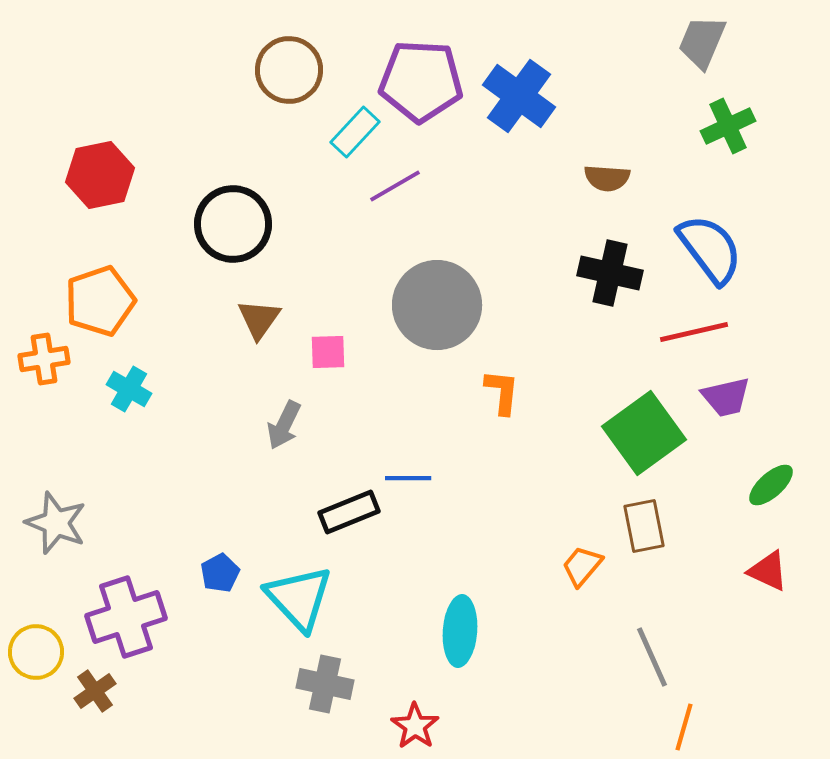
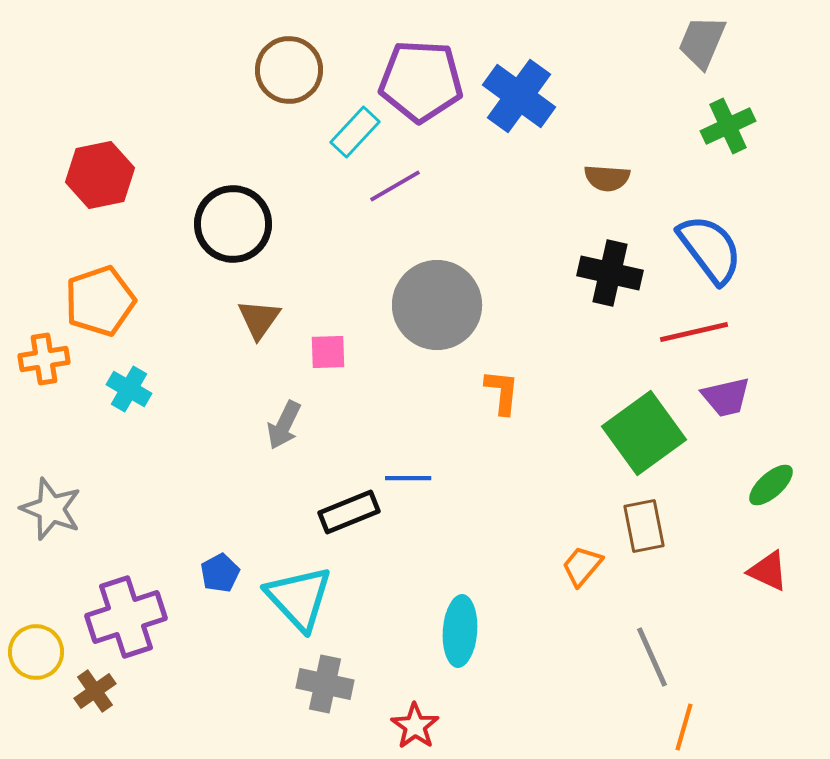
gray star: moved 5 px left, 14 px up
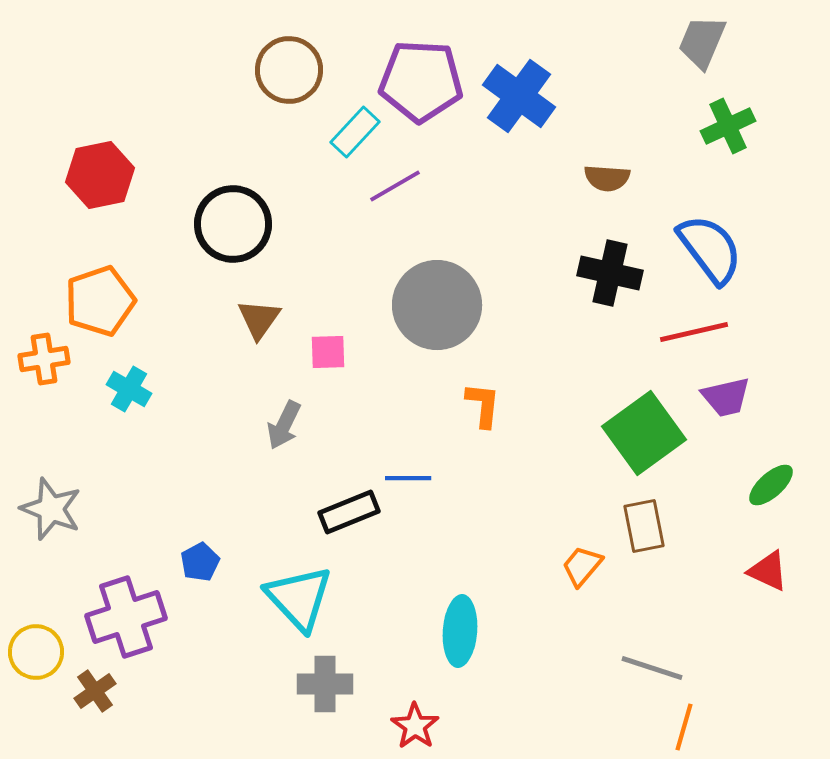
orange L-shape: moved 19 px left, 13 px down
blue pentagon: moved 20 px left, 11 px up
gray line: moved 11 px down; rotated 48 degrees counterclockwise
gray cross: rotated 12 degrees counterclockwise
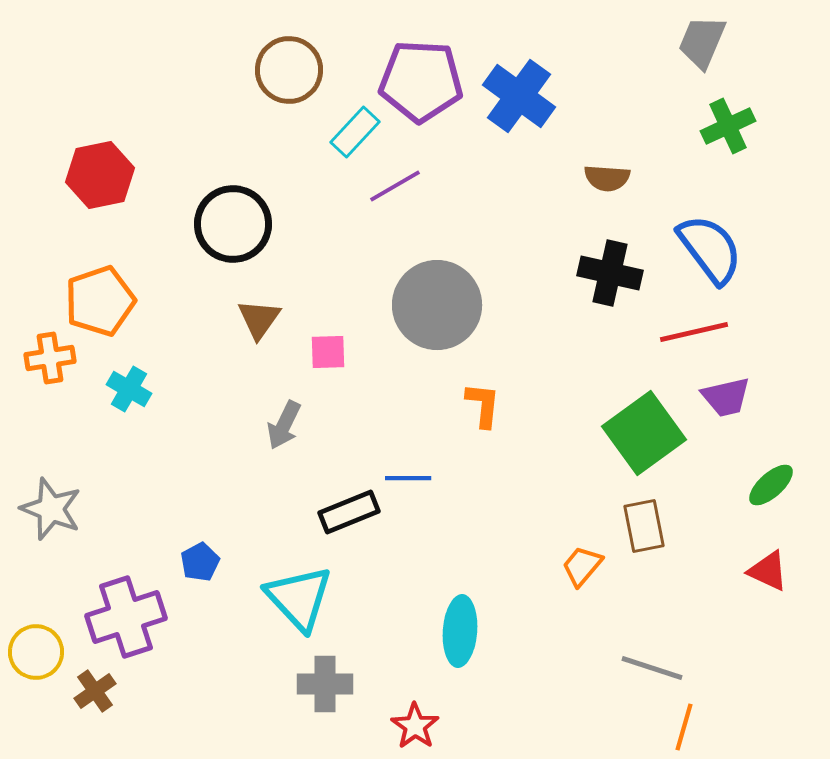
orange cross: moved 6 px right, 1 px up
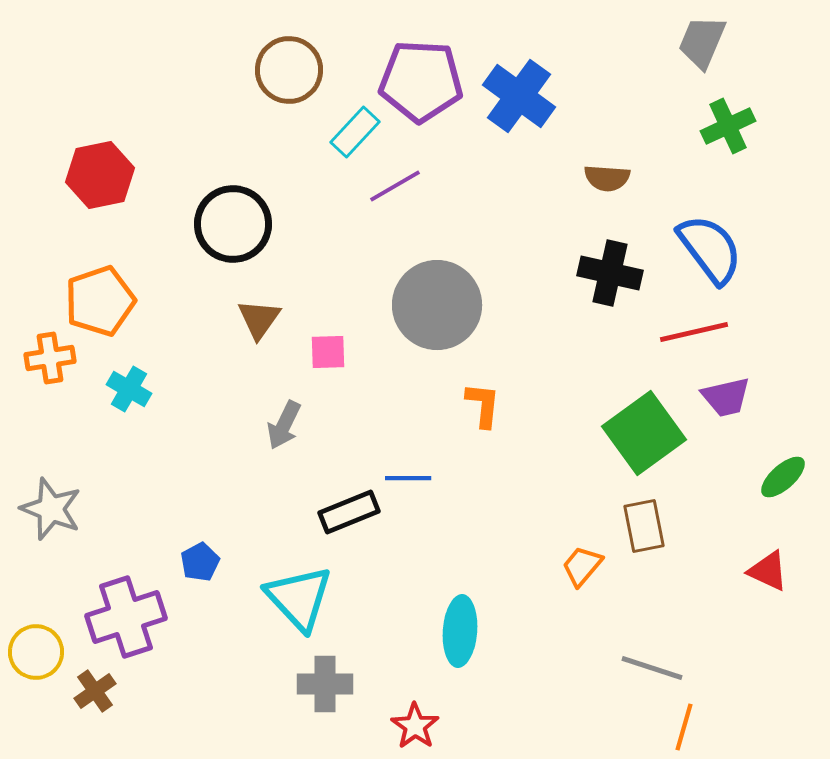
green ellipse: moved 12 px right, 8 px up
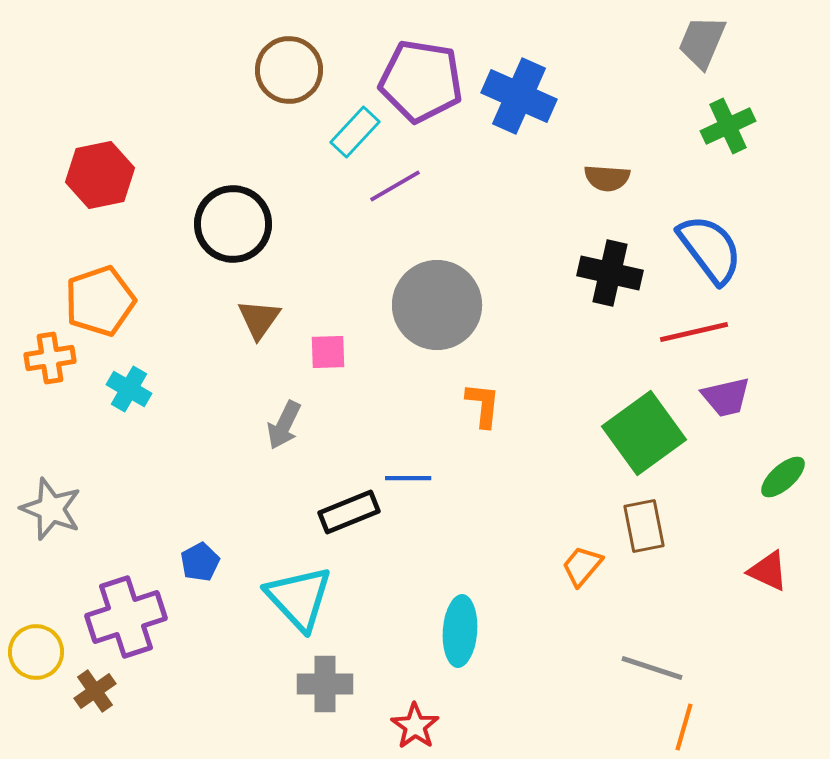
purple pentagon: rotated 6 degrees clockwise
blue cross: rotated 12 degrees counterclockwise
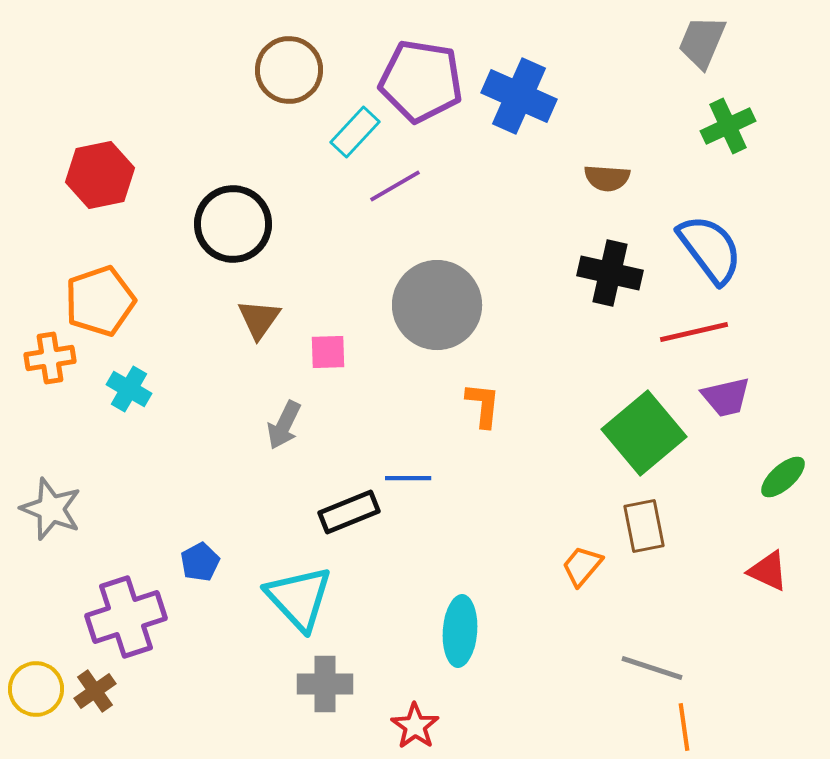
green square: rotated 4 degrees counterclockwise
yellow circle: moved 37 px down
orange line: rotated 24 degrees counterclockwise
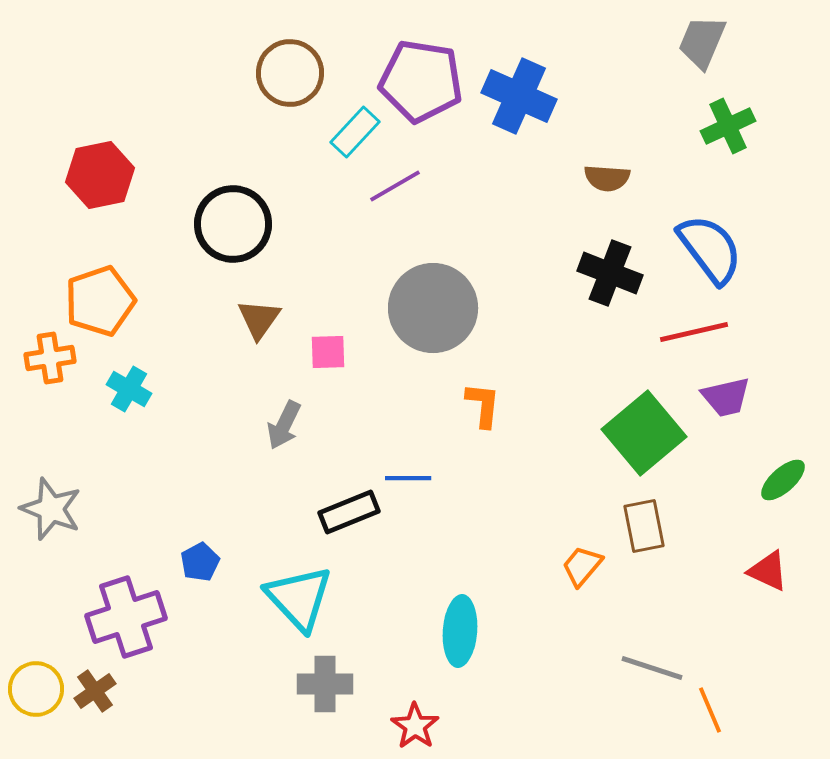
brown circle: moved 1 px right, 3 px down
black cross: rotated 8 degrees clockwise
gray circle: moved 4 px left, 3 px down
green ellipse: moved 3 px down
orange line: moved 26 px right, 17 px up; rotated 15 degrees counterclockwise
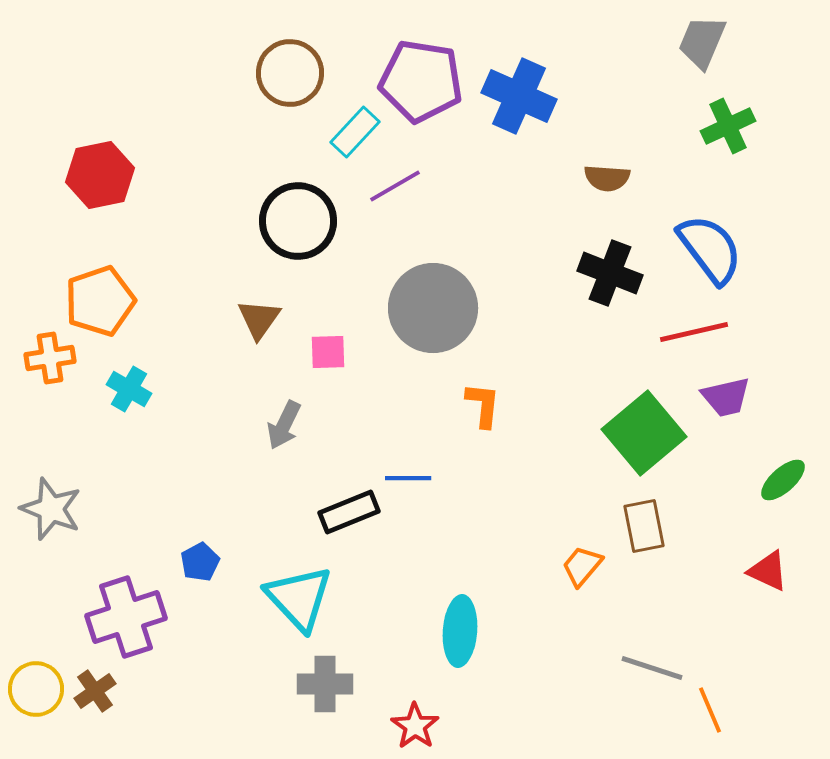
black circle: moved 65 px right, 3 px up
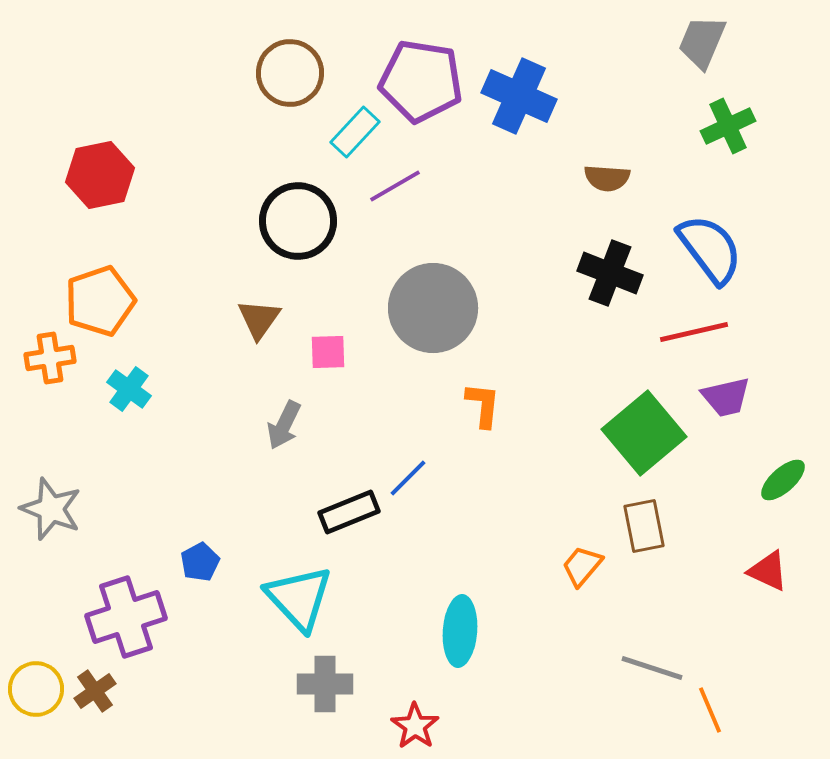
cyan cross: rotated 6 degrees clockwise
blue line: rotated 45 degrees counterclockwise
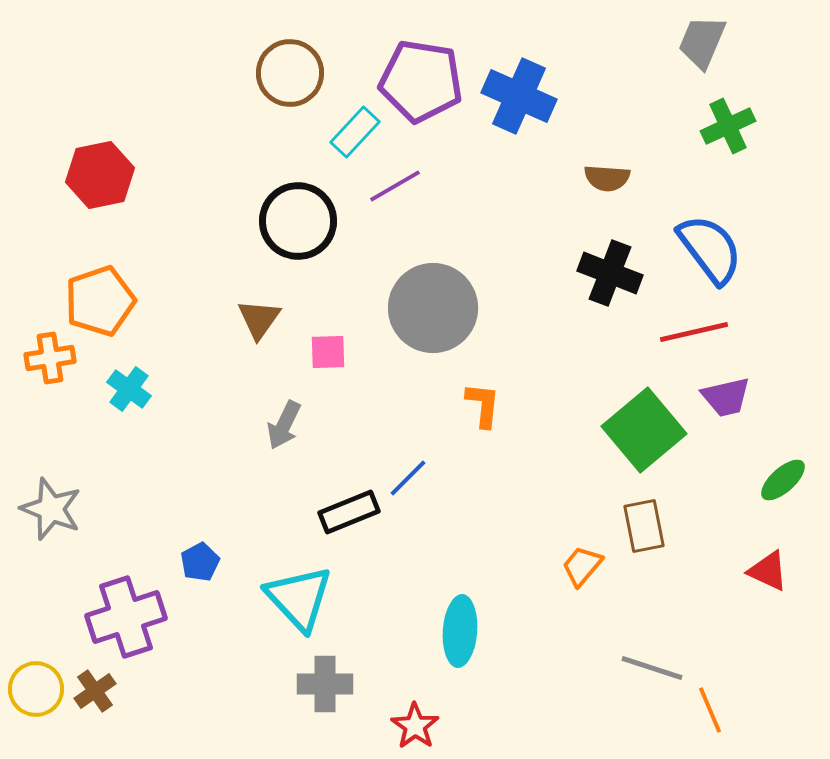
green square: moved 3 px up
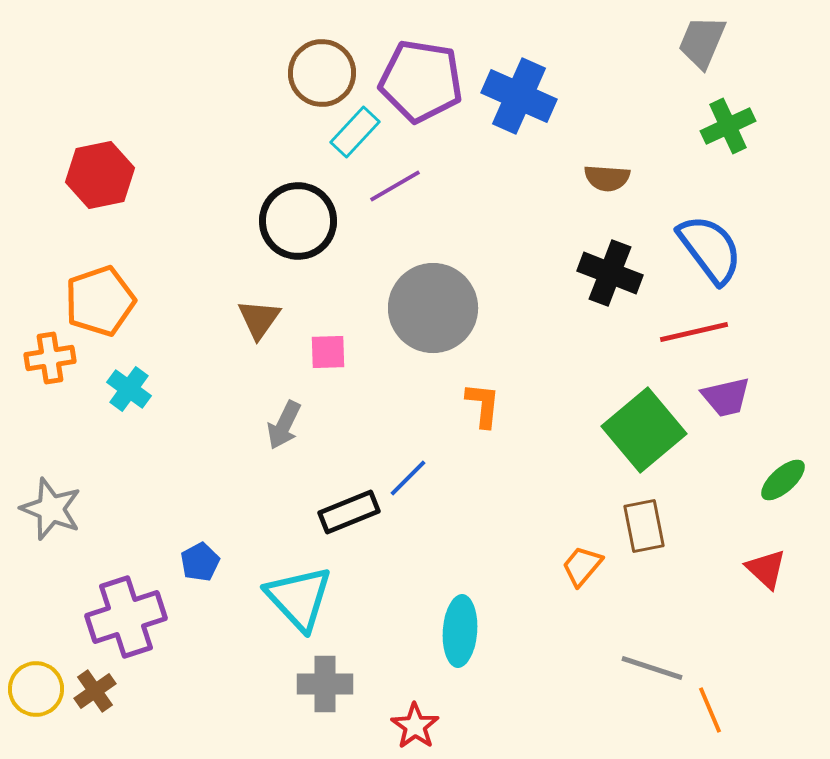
brown circle: moved 32 px right
red triangle: moved 2 px left, 2 px up; rotated 18 degrees clockwise
